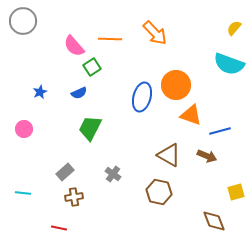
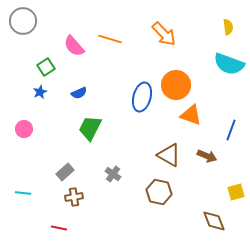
yellow semicircle: moved 6 px left, 1 px up; rotated 133 degrees clockwise
orange arrow: moved 9 px right, 1 px down
orange line: rotated 15 degrees clockwise
green square: moved 46 px left
blue line: moved 11 px right, 1 px up; rotated 55 degrees counterclockwise
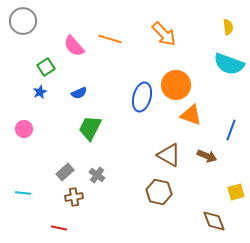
gray cross: moved 16 px left, 1 px down
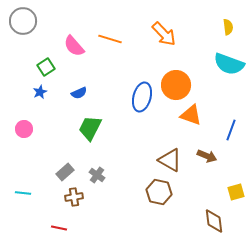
brown triangle: moved 1 px right, 5 px down
brown diamond: rotated 15 degrees clockwise
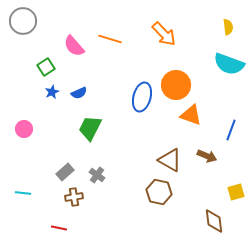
blue star: moved 12 px right
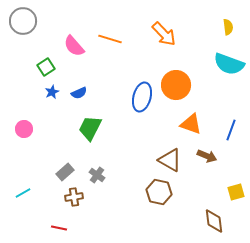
orange triangle: moved 9 px down
cyan line: rotated 35 degrees counterclockwise
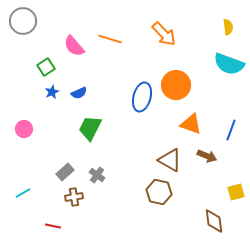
red line: moved 6 px left, 2 px up
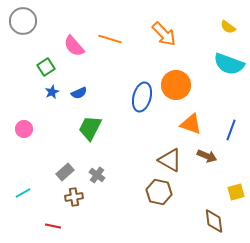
yellow semicircle: rotated 133 degrees clockwise
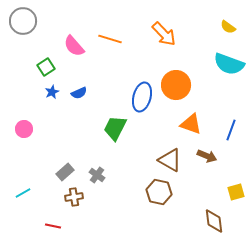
green trapezoid: moved 25 px right
